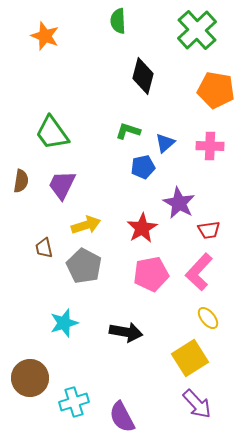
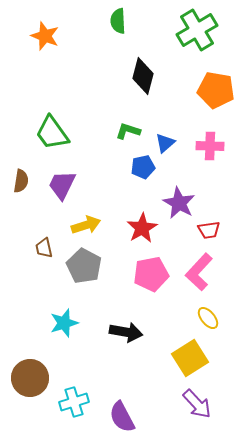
green cross: rotated 12 degrees clockwise
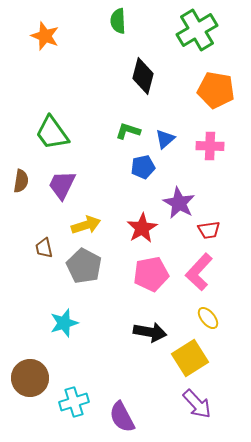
blue triangle: moved 4 px up
black arrow: moved 24 px right
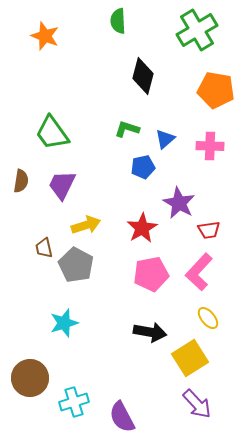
green L-shape: moved 1 px left, 2 px up
gray pentagon: moved 8 px left, 1 px up
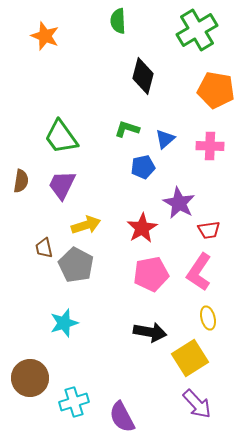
green trapezoid: moved 9 px right, 4 px down
pink L-shape: rotated 9 degrees counterclockwise
yellow ellipse: rotated 25 degrees clockwise
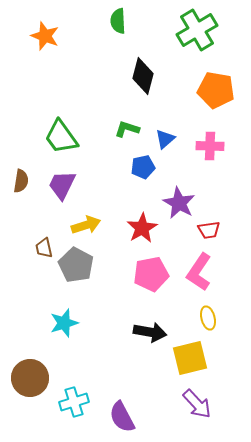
yellow square: rotated 18 degrees clockwise
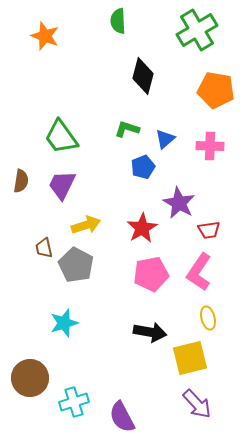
blue pentagon: rotated 10 degrees counterclockwise
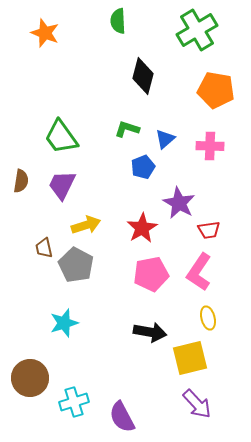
orange star: moved 3 px up
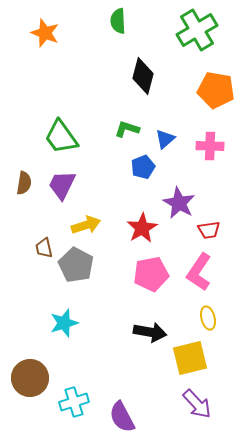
brown semicircle: moved 3 px right, 2 px down
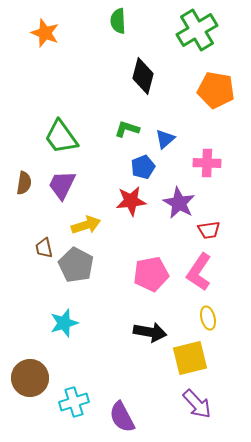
pink cross: moved 3 px left, 17 px down
red star: moved 11 px left, 27 px up; rotated 24 degrees clockwise
